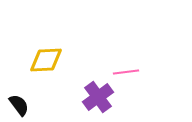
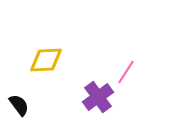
pink line: rotated 50 degrees counterclockwise
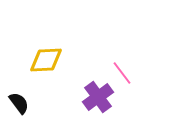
pink line: moved 4 px left, 1 px down; rotated 70 degrees counterclockwise
black semicircle: moved 2 px up
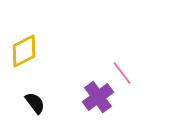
yellow diamond: moved 22 px left, 9 px up; rotated 24 degrees counterclockwise
black semicircle: moved 16 px right
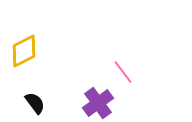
pink line: moved 1 px right, 1 px up
purple cross: moved 6 px down
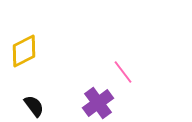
black semicircle: moved 1 px left, 3 px down
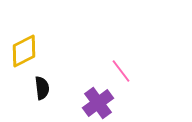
pink line: moved 2 px left, 1 px up
black semicircle: moved 8 px right, 18 px up; rotated 30 degrees clockwise
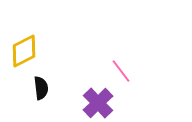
black semicircle: moved 1 px left
purple cross: rotated 8 degrees counterclockwise
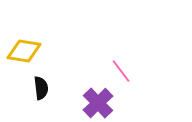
yellow diamond: rotated 36 degrees clockwise
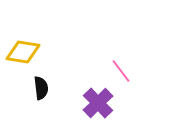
yellow diamond: moved 1 px left, 1 px down
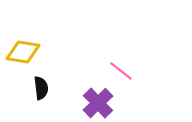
pink line: rotated 15 degrees counterclockwise
